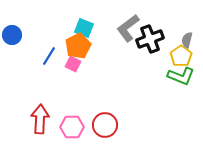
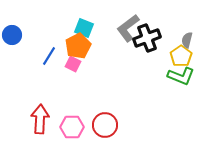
black cross: moved 3 px left, 1 px up
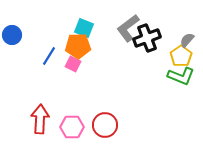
gray semicircle: rotated 28 degrees clockwise
orange pentagon: rotated 25 degrees clockwise
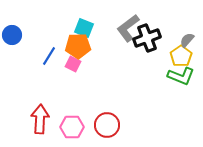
red circle: moved 2 px right
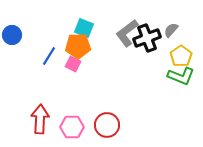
gray L-shape: moved 1 px left, 5 px down
gray semicircle: moved 16 px left, 10 px up
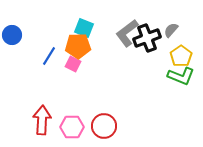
red arrow: moved 2 px right, 1 px down
red circle: moved 3 px left, 1 px down
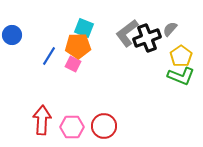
gray semicircle: moved 1 px left, 1 px up
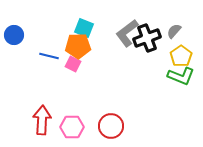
gray semicircle: moved 4 px right, 2 px down
blue circle: moved 2 px right
blue line: rotated 72 degrees clockwise
red circle: moved 7 px right
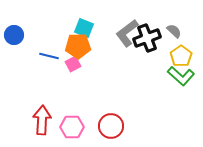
gray semicircle: rotated 91 degrees clockwise
pink square: rotated 35 degrees clockwise
green L-shape: rotated 20 degrees clockwise
